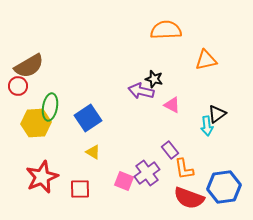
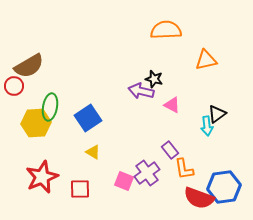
red circle: moved 4 px left
red semicircle: moved 10 px right
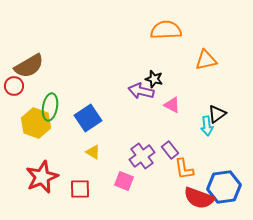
yellow hexagon: rotated 24 degrees clockwise
purple cross: moved 5 px left, 17 px up
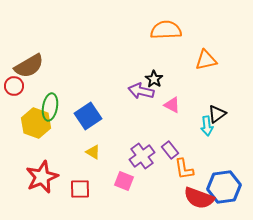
black star: rotated 18 degrees clockwise
blue square: moved 2 px up
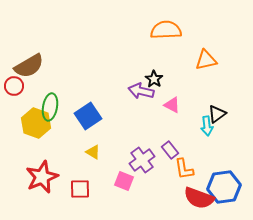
purple cross: moved 4 px down
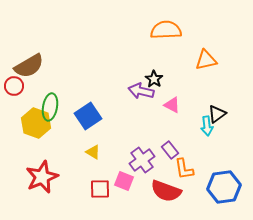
red square: moved 20 px right
red semicircle: moved 33 px left, 7 px up
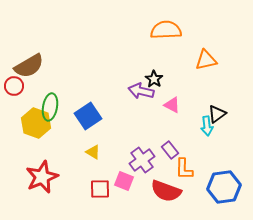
orange L-shape: rotated 10 degrees clockwise
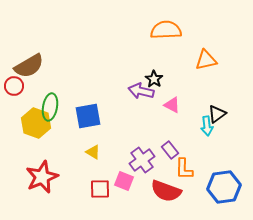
blue square: rotated 24 degrees clockwise
